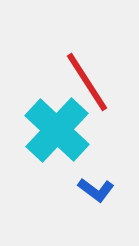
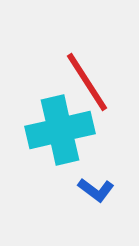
cyan cross: moved 3 px right; rotated 34 degrees clockwise
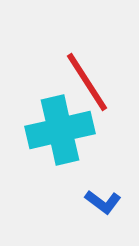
blue L-shape: moved 7 px right, 12 px down
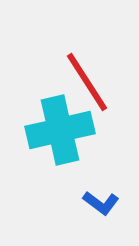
blue L-shape: moved 2 px left, 1 px down
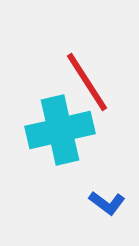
blue L-shape: moved 6 px right
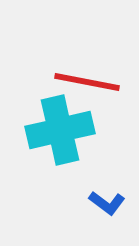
red line: rotated 46 degrees counterclockwise
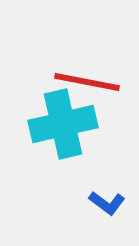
cyan cross: moved 3 px right, 6 px up
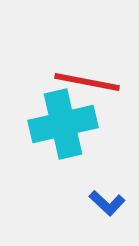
blue L-shape: rotated 6 degrees clockwise
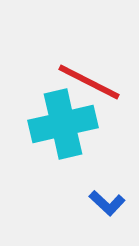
red line: moved 2 px right; rotated 16 degrees clockwise
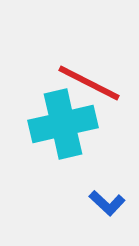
red line: moved 1 px down
